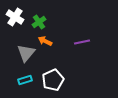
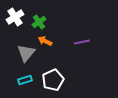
white cross: rotated 24 degrees clockwise
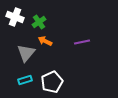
white cross: rotated 36 degrees counterclockwise
white pentagon: moved 1 px left, 2 px down
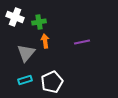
green cross: rotated 24 degrees clockwise
orange arrow: rotated 56 degrees clockwise
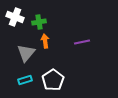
white pentagon: moved 1 px right, 2 px up; rotated 10 degrees counterclockwise
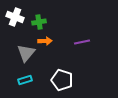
orange arrow: rotated 96 degrees clockwise
white pentagon: moved 9 px right; rotated 20 degrees counterclockwise
